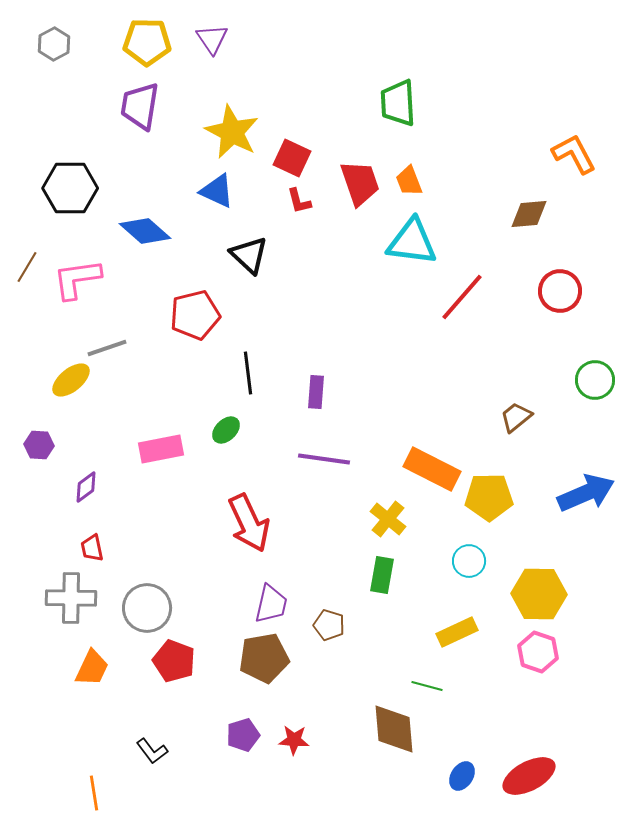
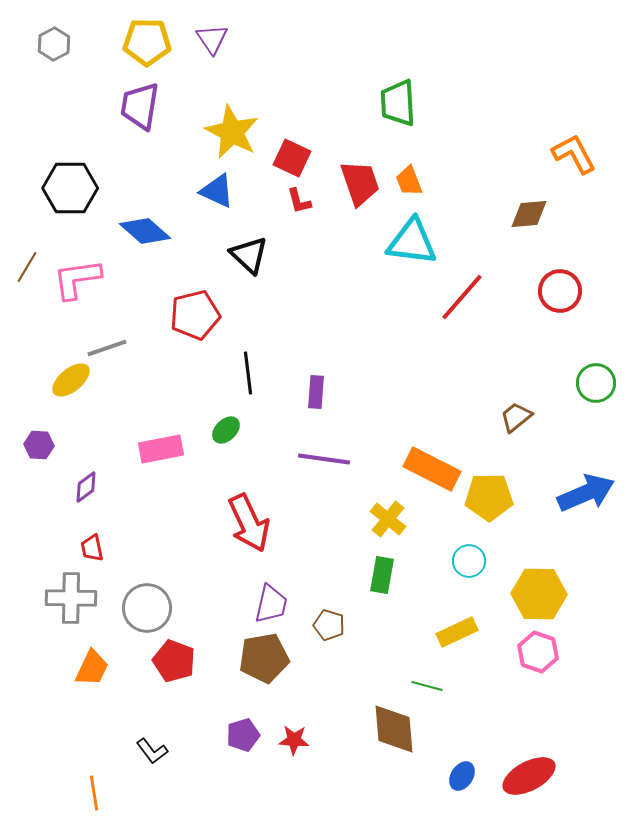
green circle at (595, 380): moved 1 px right, 3 px down
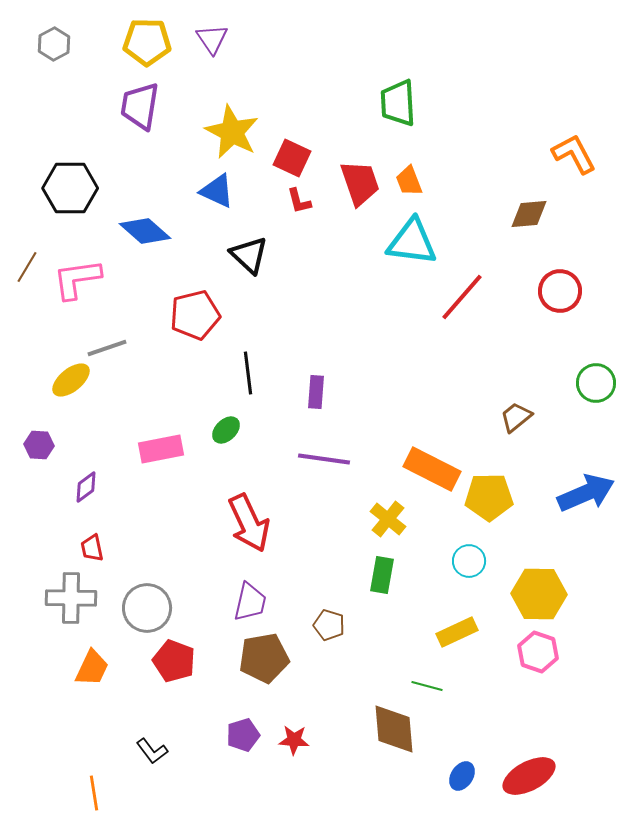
purple trapezoid at (271, 604): moved 21 px left, 2 px up
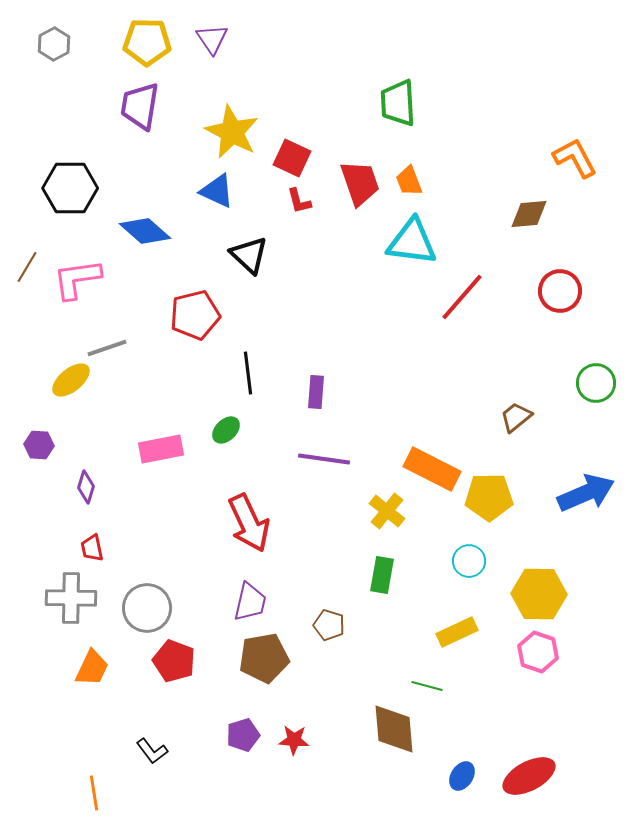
orange L-shape at (574, 154): moved 1 px right, 4 px down
purple diamond at (86, 487): rotated 36 degrees counterclockwise
yellow cross at (388, 519): moved 1 px left, 8 px up
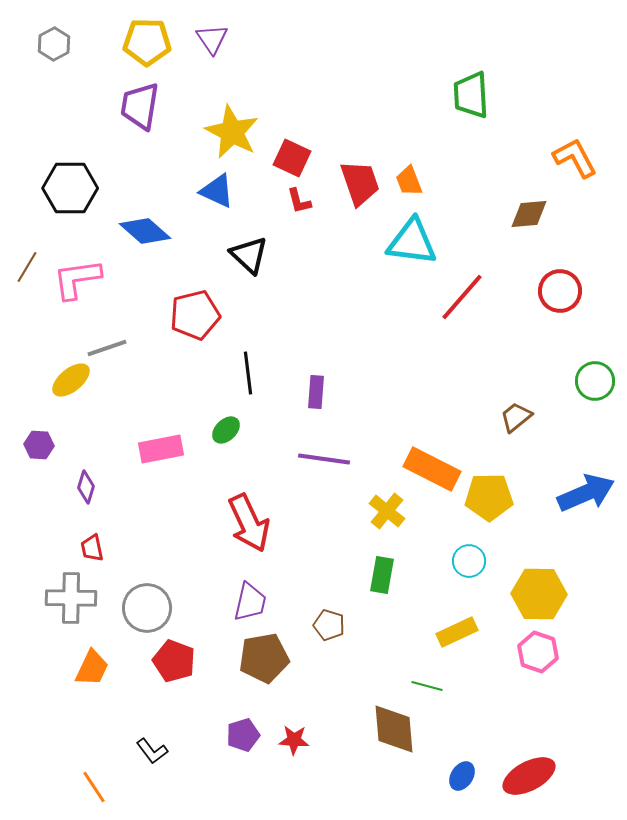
green trapezoid at (398, 103): moved 73 px right, 8 px up
green circle at (596, 383): moved 1 px left, 2 px up
orange line at (94, 793): moved 6 px up; rotated 24 degrees counterclockwise
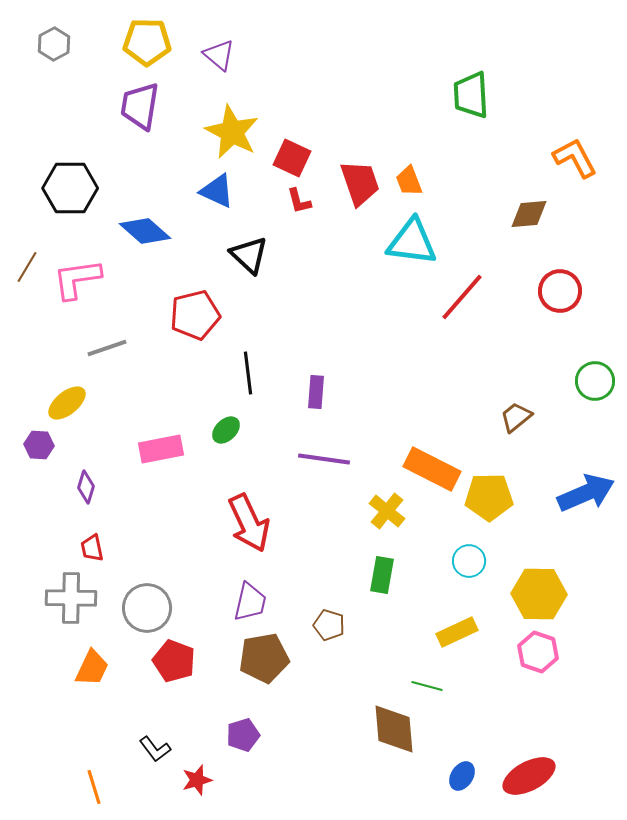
purple triangle at (212, 39): moved 7 px right, 16 px down; rotated 16 degrees counterclockwise
yellow ellipse at (71, 380): moved 4 px left, 23 px down
red star at (294, 740): moved 97 px left, 40 px down; rotated 20 degrees counterclockwise
black L-shape at (152, 751): moved 3 px right, 2 px up
orange line at (94, 787): rotated 16 degrees clockwise
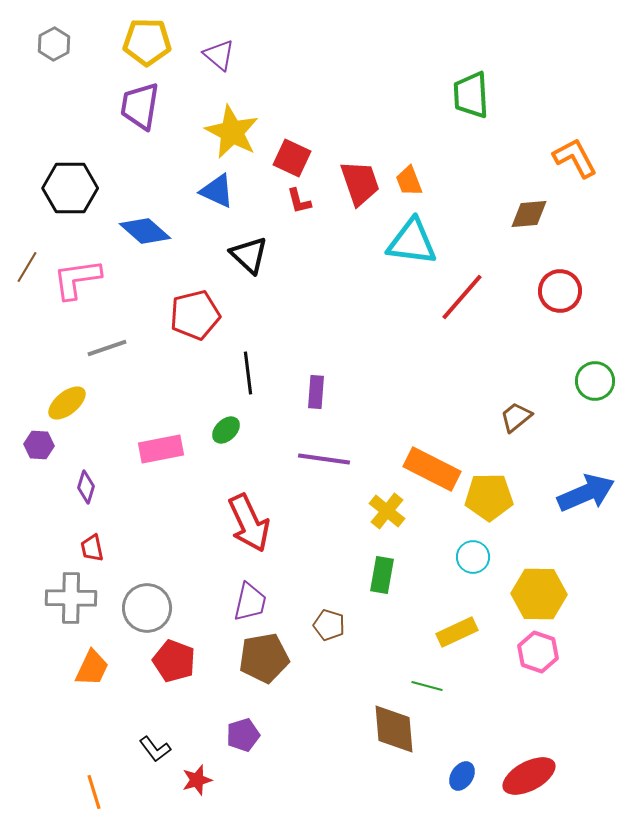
cyan circle at (469, 561): moved 4 px right, 4 px up
orange line at (94, 787): moved 5 px down
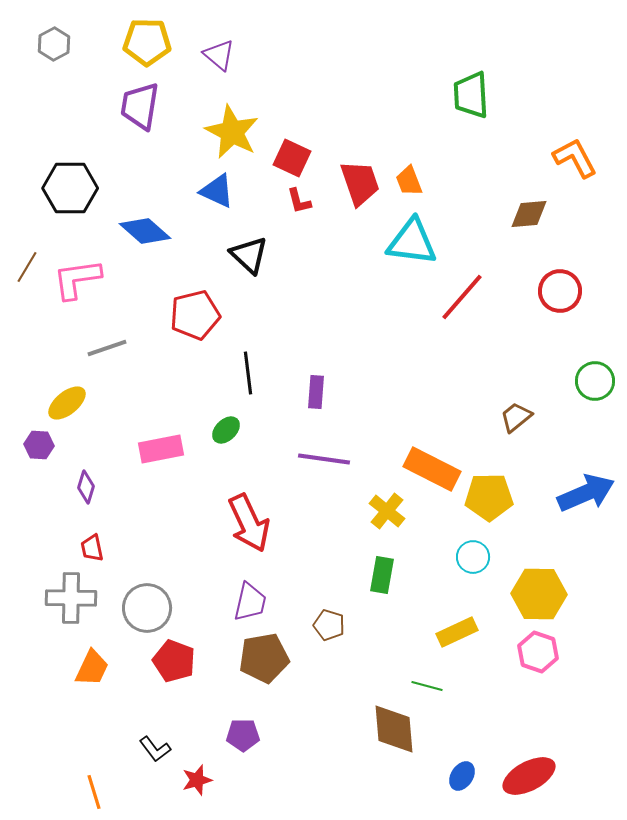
purple pentagon at (243, 735): rotated 16 degrees clockwise
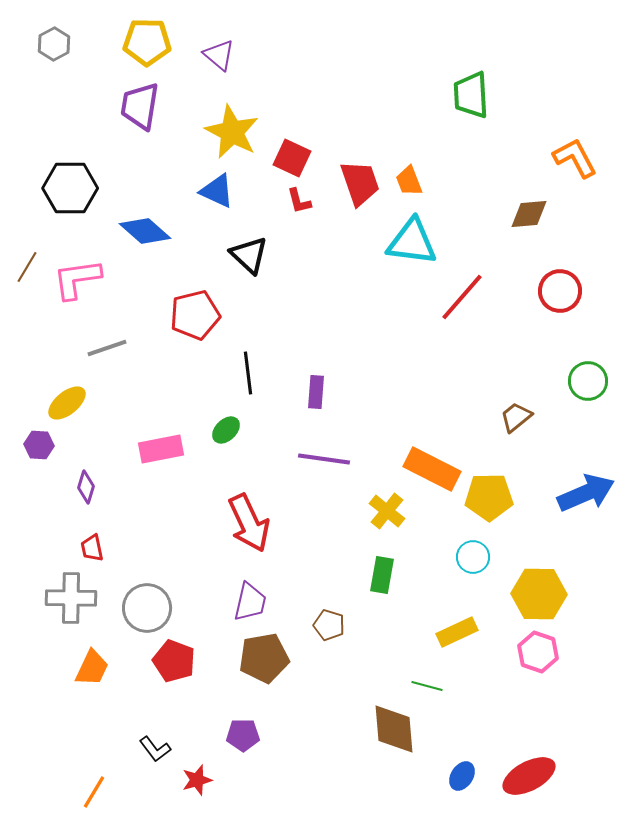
green circle at (595, 381): moved 7 px left
orange line at (94, 792): rotated 48 degrees clockwise
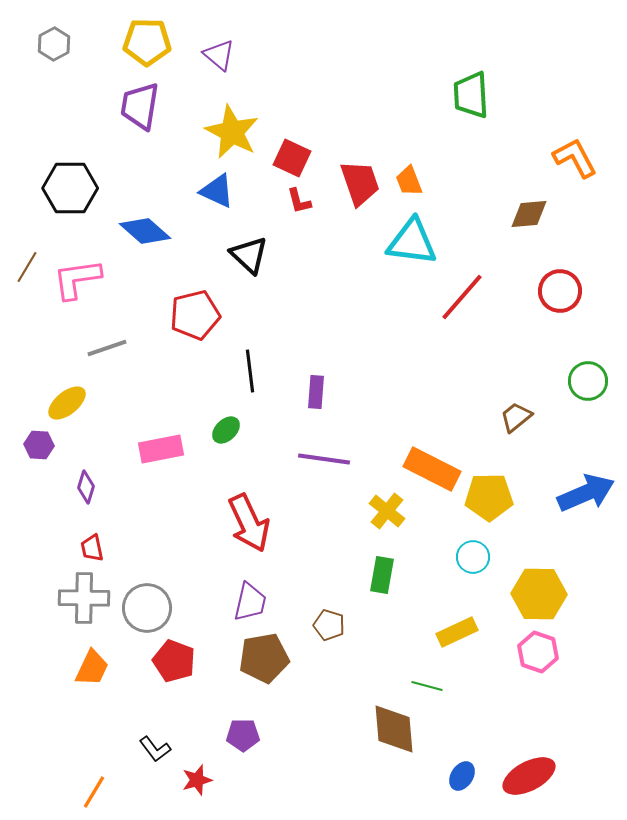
black line at (248, 373): moved 2 px right, 2 px up
gray cross at (71, 598): moved 13 px right
